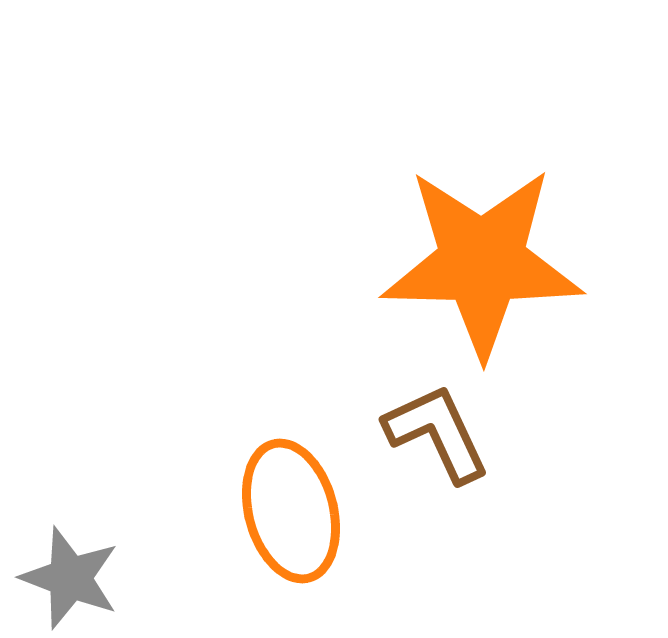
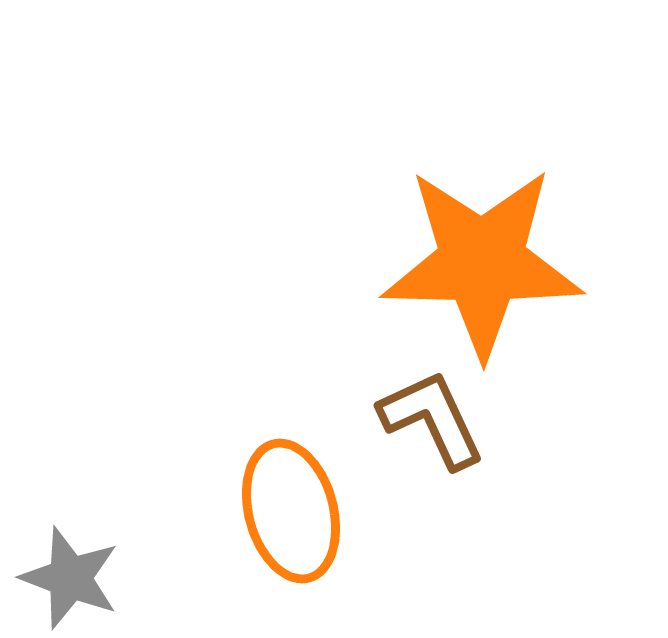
brown L-shape: moved 5 px left, 14 px up
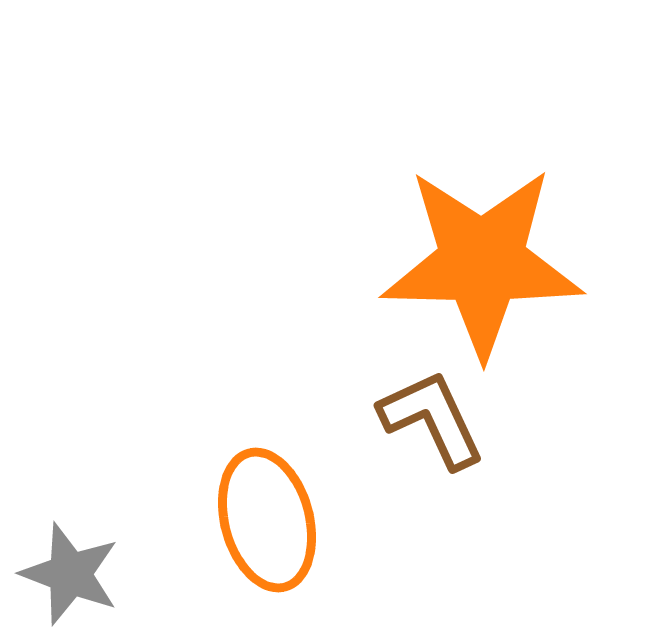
orange ellipse: moved 24 px left, 9 px down
gray star: moved 4 px up
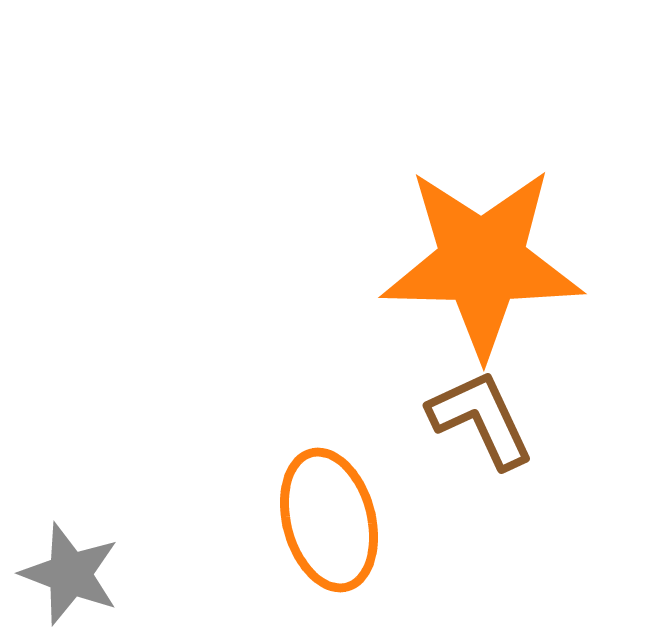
brown L-shape: moved 49 px right
orange ellipse: moved 62 px right
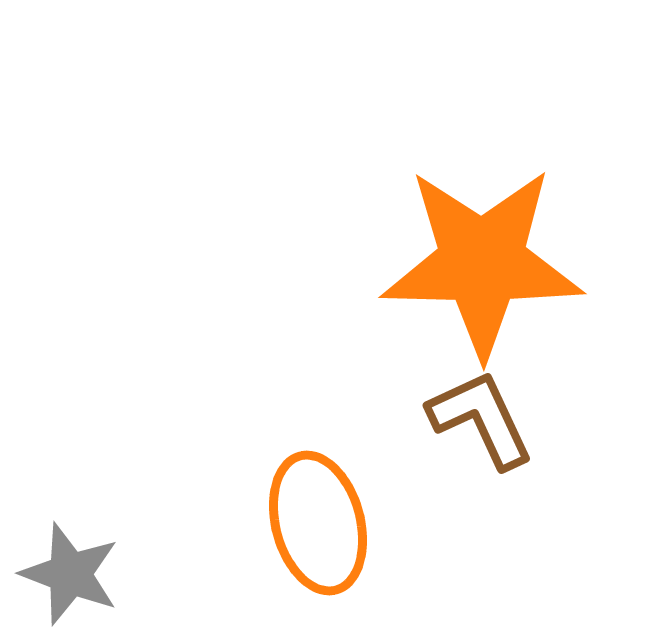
orange ellipse: moved 11 px left, 3 px down
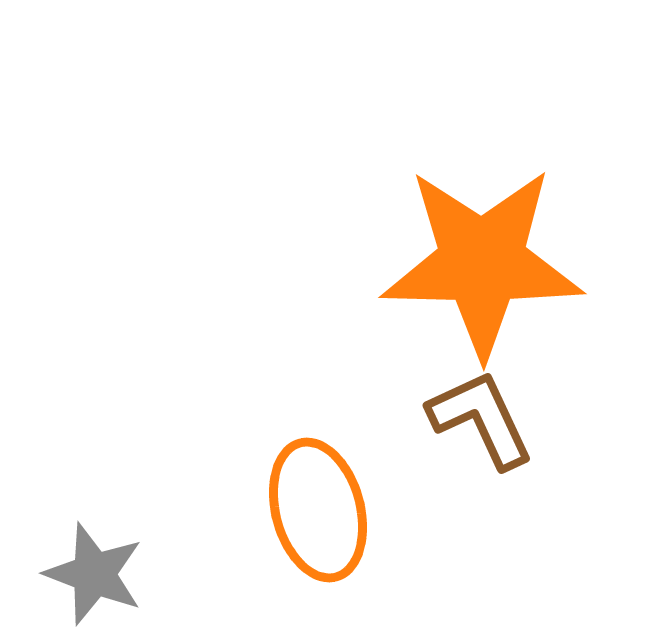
orange ellipse: moved 13 px up
gray star: moved 24 px right
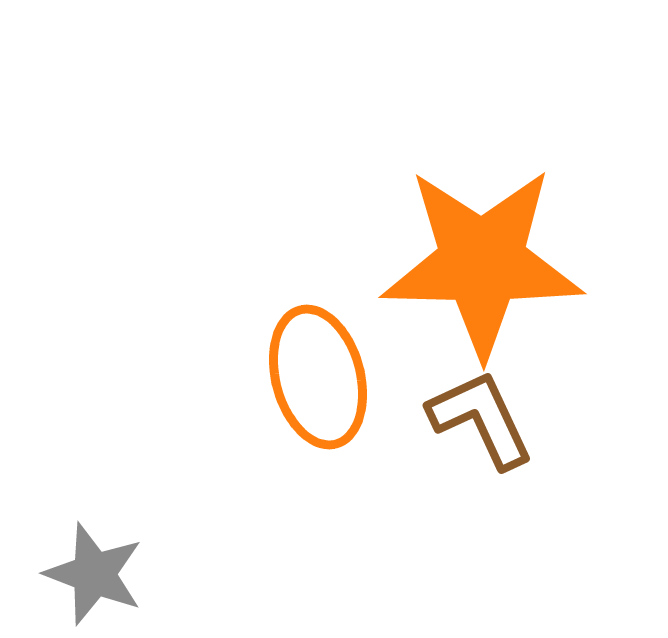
orange ellipse: moved 133 px up
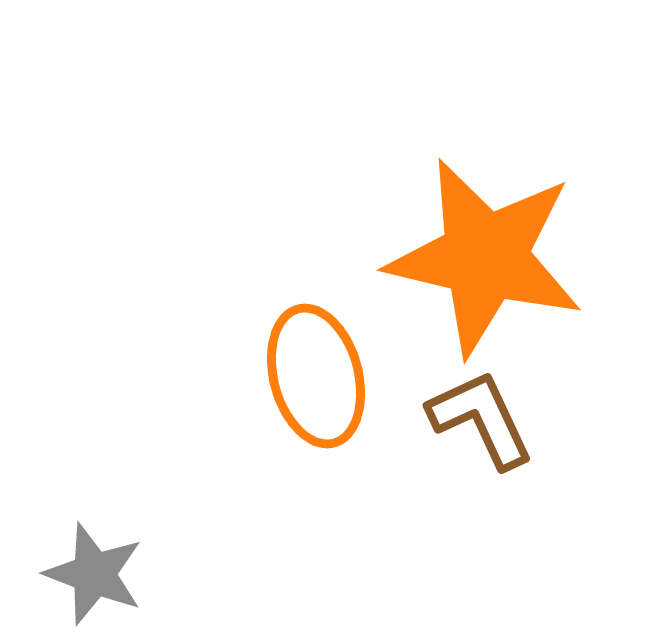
orange star: moved 3 px right, 5 px up; rotated 12 degrees clockwise
orange ellipse: moved 2 px left, 1 px up
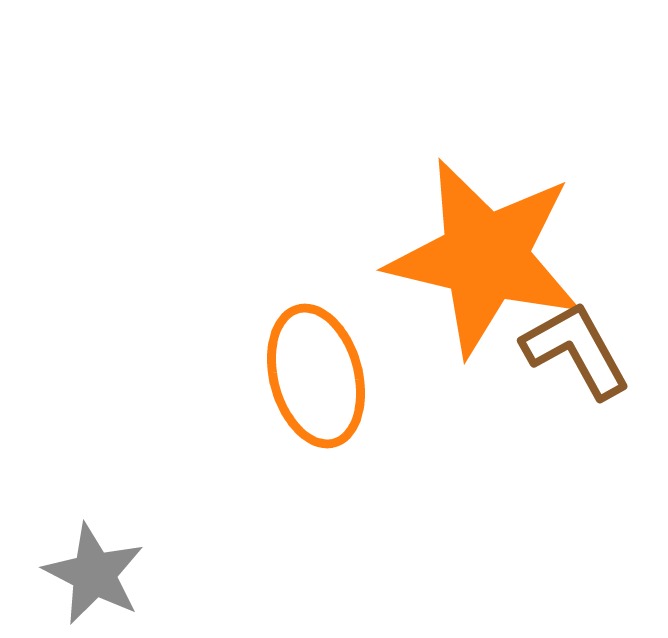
brown L-shape: moved 95 px right, 69 px up; rotated 4 degrees counterclockwise
gray star: rotated 6 degrees clockwise
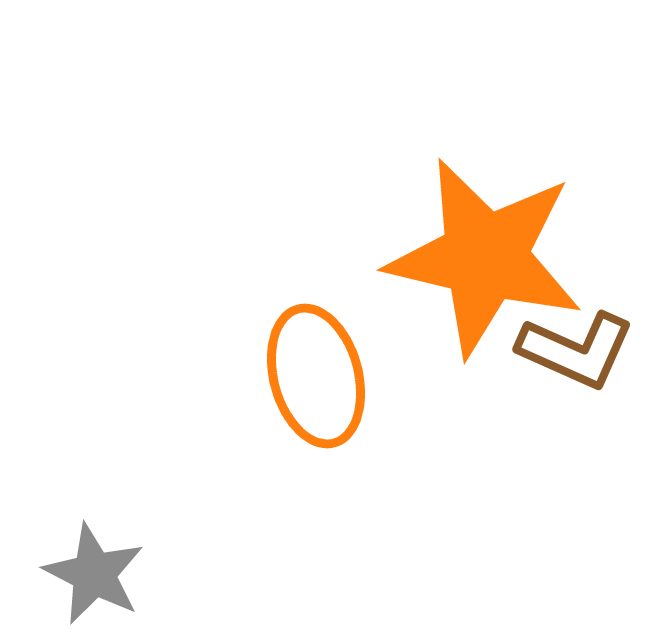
brown L-shape: rotated 143 degrees clockwise
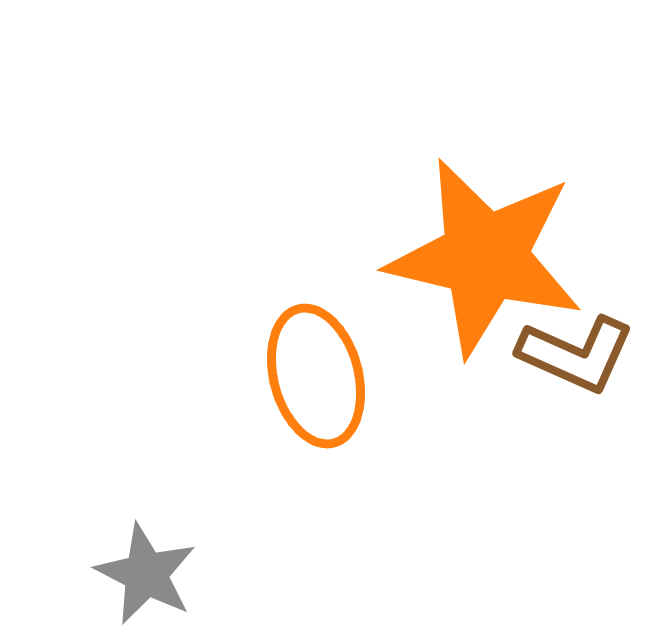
brown L-shape: moved 4 px down
gray star: moved 52 px right
